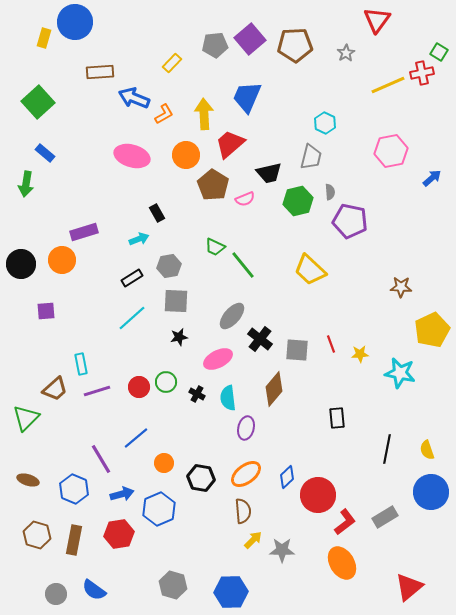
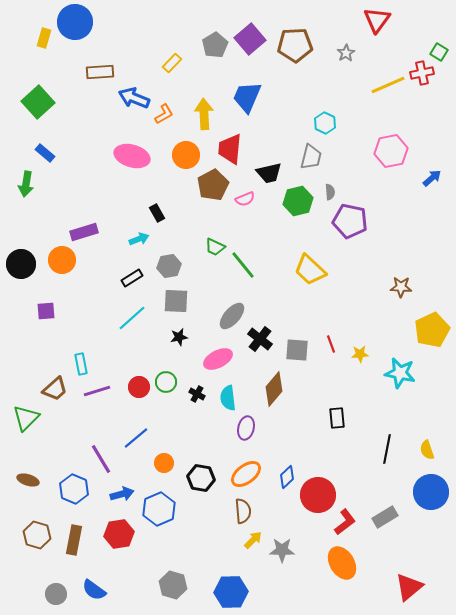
gray pentagon at (215, 45): rotated 25 degrees counterclockwise
red trapezoid at (230, 144): moved 5 px down; rotated 44 degrees counterclockwise
brown pentagon at (213, 185): rotated 12 degrees clockwise
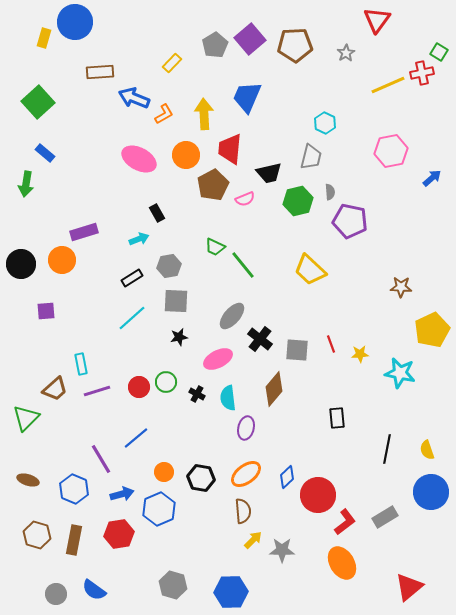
pink ellipse at (132, 156): moved 7 px right, 3 px down; rotated 12 degrees clockwise
orange circle at (164, 463): moved 9 px down
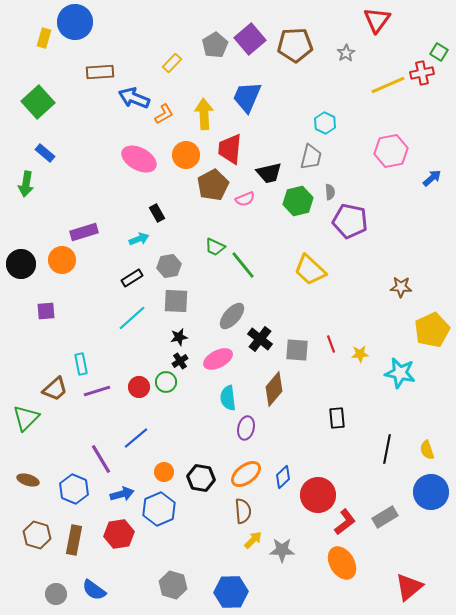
black cross at (197, 394): moved 17 px left, 33 px up; rotated 28 degrees clockwise
blue diamond at (287, 477): moved 4 px left
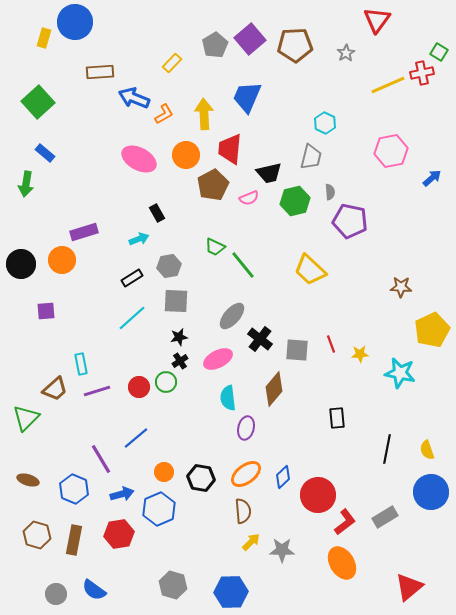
pink semicircle at (245, 199): moved 4 px right, 1 px up
green hexagon at (298, 201): moved 3 px left
yellow arrow at (253, 540): moved 2 px left, 2 px down
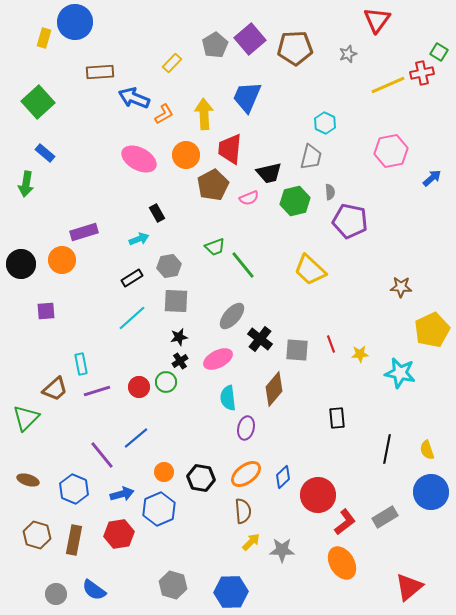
brown pentagon at (295, 45): moved 3 px down
gray star at (346, 53): moved 2 px right, 1 px down; rotated 12 degrees clockwise
green trapezoid at (215, 247): rotated 45 degrees counterclockwise
purple line at (101, 459): moved 1 px right, 4 px up; rotated 8 degrees counterclockwise
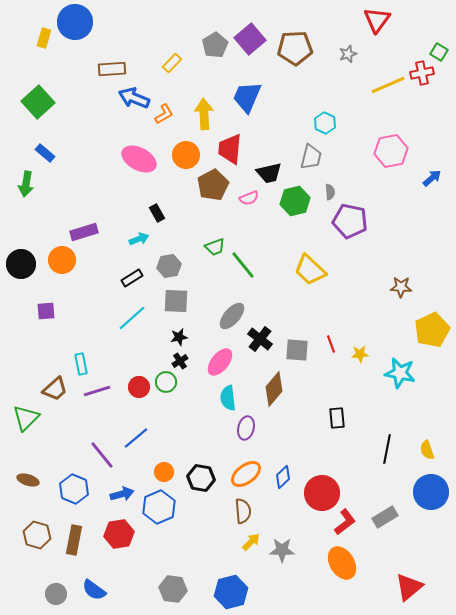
brown rectangle at (100, 72): moved 12 px right, 3 px up
pink ellipse at (218, 359): moved 2 px right, 3 px down; rotated 24 degrees counterclockwise
red circle at (318, 495): moved 4 px right, 2 px up
blue hexagon at (159, 509): moved 2 px up
gray hexagon at (173, 585): moved 4 px down; rotated 8 degrees counterclockwise
blue hexagon at (231, 592): rotated 12 degrees counterclockwise
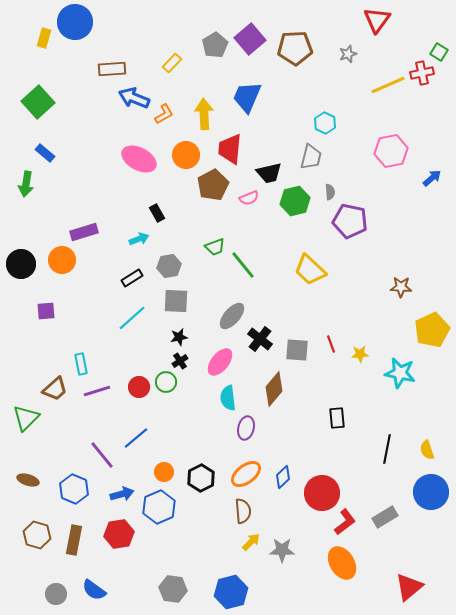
black hexagon at (201, 478): rotated 24 degrees clockwise
